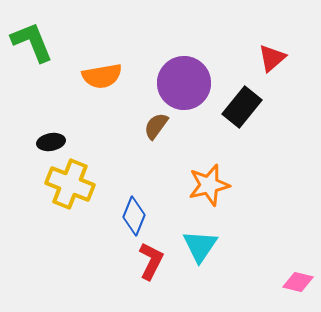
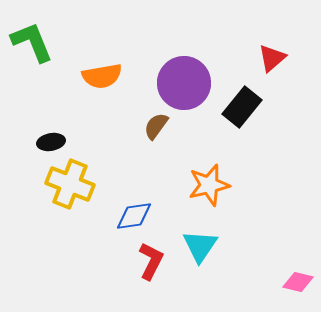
blue diamond: rotated 60 degrees clockwise
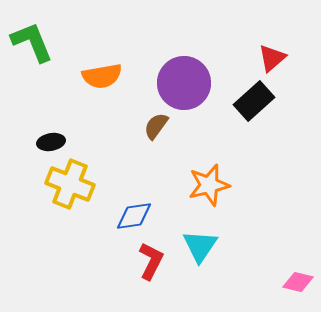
black rectangle: moved 12 px right, 6 px up; rotated 9 degrees clockwise
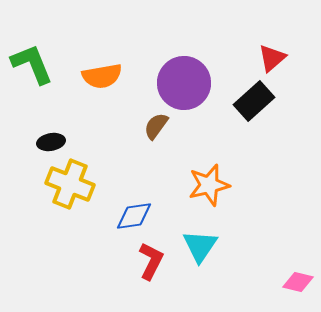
green L-shape: moved 22 px down
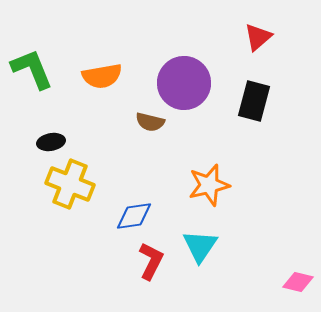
red triangle: moved 14 px left, 21 px up
green L-shape: moved 5 px down
black rectangle: rotated 33 degrees counterclockwise
brown semicircle: moved 6 px left, 4 px up; rotated 112 degrees counterclockwise
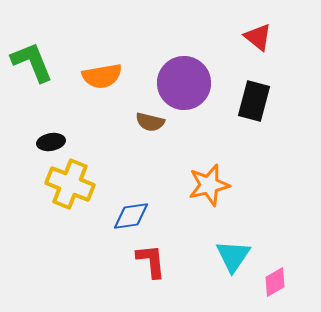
red triangle: rotated 40 degrees counterclockwise
green L-shape: moved 7 px up
blue diamond: moved 3 px left
cyan triangle: moved 33 px right, 10 px down
red L-shape: rotated 33 degrees counterclockwise
pink diamond: moved 23 px left; rotated 44 degrees counterclockwise
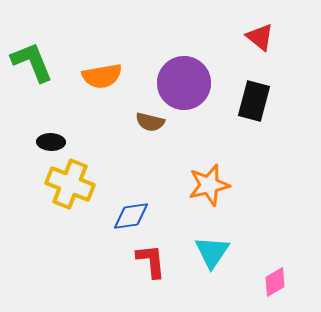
red triangle: moved 2 px right
black ellipse: rotated 12 degrees clockwise
cyan triangle: moved 21 px left, 4 px up
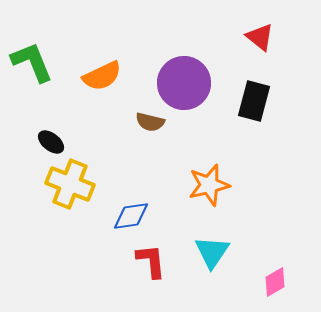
orange semicircle: rotated 15 degrees counterclockwise
black ellipse: rotated 36 degrees clockwise
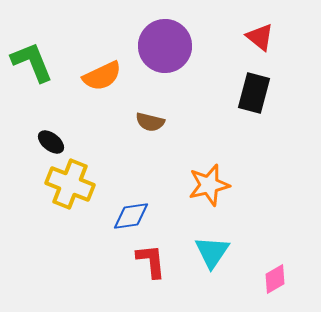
purple circle: moved 19 px left, 37 px up
black rectangle: moved 8 px up
pink diamond: moved 3 px up
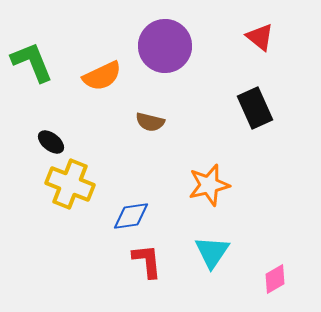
black rectangle: moved 1 px right, 15 px down; rotated 39 degrees counterclockwise
red L-shape: moved 4 px left
